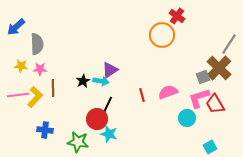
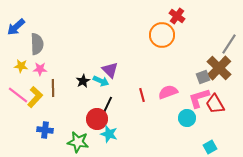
purple triangle: rotated 42 degrees counterclockwise
cyan arrow: rotated 14 degrees clockwise
pink line: rotated 45 degrees clockwise
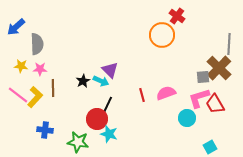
gray line: rotated 30 degrees counterclockwise
gray square: rotated 16 degrees clockwise
pink semicircle: moved 2 px left, 1 px down
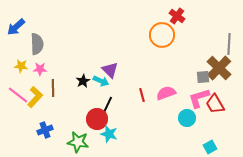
blue cross: rotated 28 degrees counterclockwise
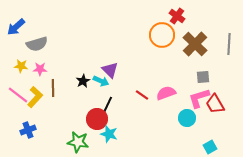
gray semicircle: rotated 75 degrees clockwise
brown cross: moved 24 px left, 24 px up
red line: rotated 40 degrees counterclockwise
blue cross: moved 17 px left
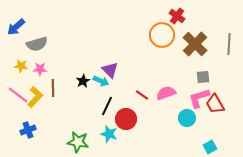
red circle: moved 29 px right
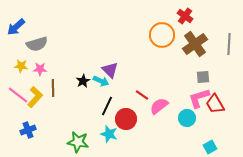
red cross: moved 8 px right
brown cross: rotated 10 degrees clockwise
pink semicircle: moved 7 px left, 13 px down; rotated 18 degrees counterclockwise
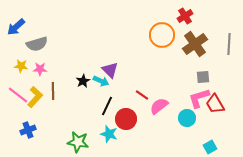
red cross: rotated 21 degrees clockwise
brown line: moved 3 px down
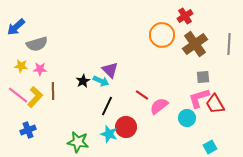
red circle: moved 8 px down
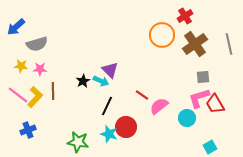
gray line: rotated 15 degrees counterclockwise
